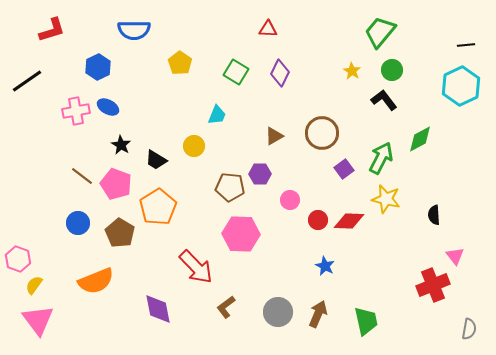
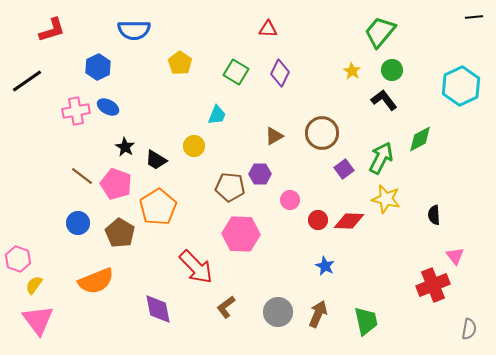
black line at (466, 45): moved 8 px right, 28 px up
black star at (121, 145): moved 4 px right, 2 px down
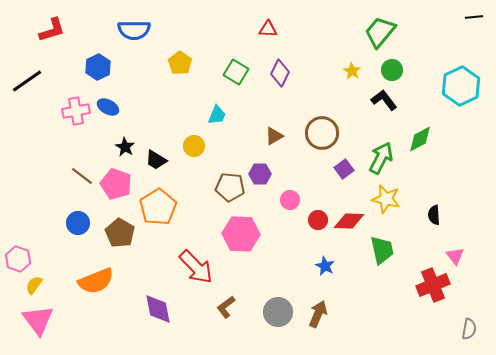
green trapezoid at (366, 321): moved 16 px right, 71 px up
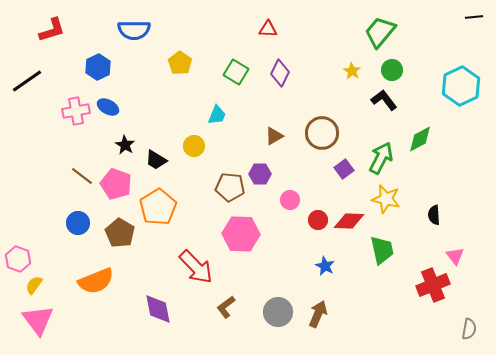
black star at (125, 147): moved 2 px up
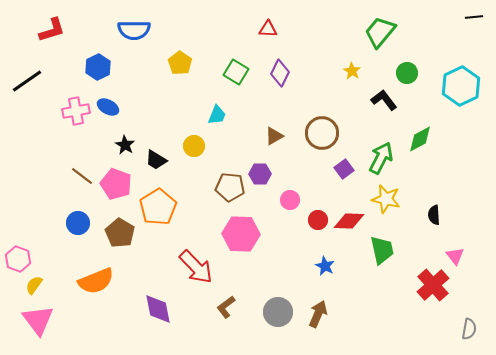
green circle at (392, 70): moved 15 px right, 3 px down
red cross at (433, 285): rotated 20 degrees counterclockwise
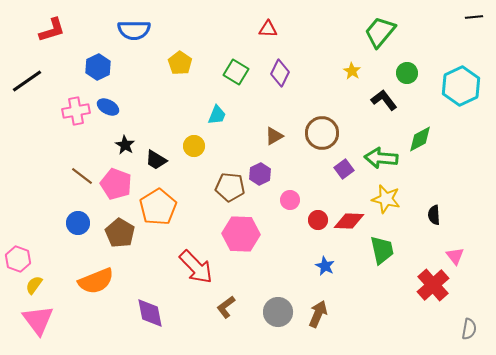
green arrow at (381, 158): rotated 112 degrees counterclockwise
purple hexagon at (260, 174): rotated 25 degrees counterclockwise
purple diamond at (158, 309): moved 8 px left, 4 px down
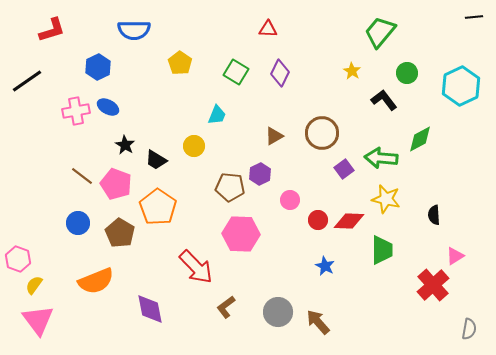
orange pentagon at (158, 207): rotated 6 degrees counterclockwise
green trapezoid at (382, 250): rotated 12 degrees clockwise
pink triangle at (455, 256): rotated 36 degrees clockwise
purple diamond at (150, 313): moved 4 px up
brown arrow at (318, 314): moved 8 px down; rotated 64 degrees counterclockwise
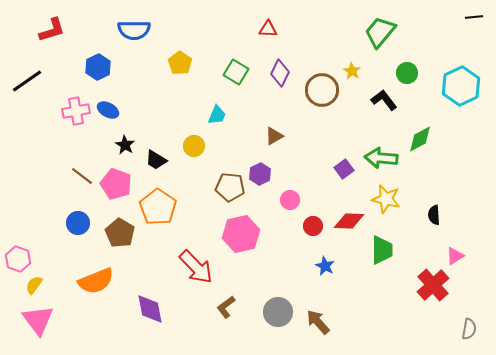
blue ellipse at (108, 107): moved 3 px down
brown circle at (322, 133): moved 43 px up
red circle at (318, 220): moved 5 px left, 6 px down
pink hexagon at (241, 234): rotated 15 degrees counterclockwise
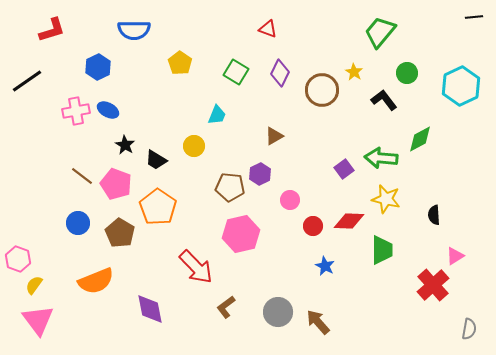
red triangle at (268, 29): rotated 18 degrees clockwise
yellow star at (352, 71): moved 2 px right, 1 px down
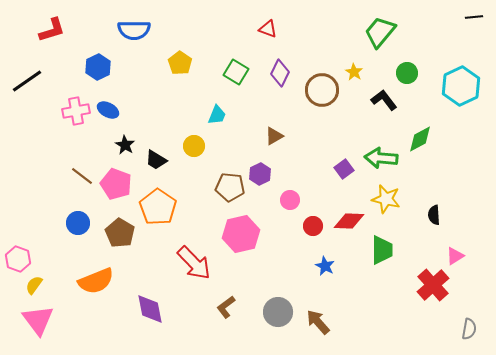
red arrow at (196, 267): moved 2 px left, 4 px up
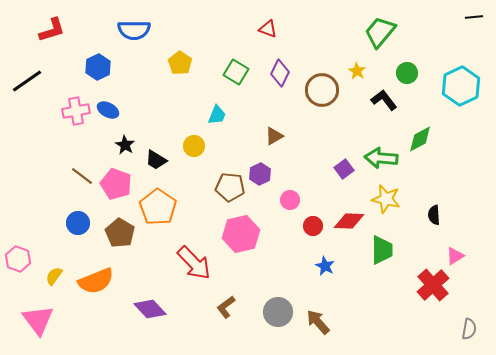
yellow star at (354, 72): moved 3 px right, 1 px up
yellow semicircle at (34, 285): moved 20 px right, 9 px up
purple diamond at (150, 309): rotated 32 degrees counterclockwise
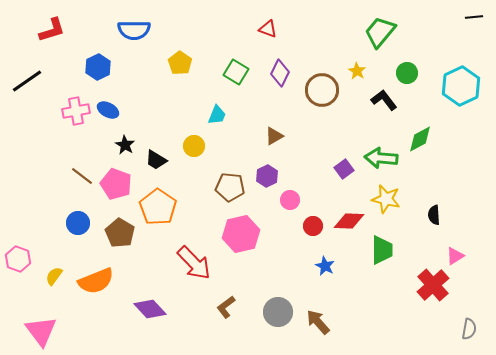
purple hexagon at (260, 174): moved 7 px right, 2 px down
pink triangle at (38, 320): moved 3 px right, 11 px down
